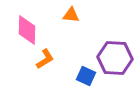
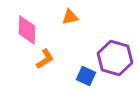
orange triangle: moved 1 px left, 2 px down; rotated 18 degrees counterclockwise
purple hexagon: rotated 12 degrees clockwise
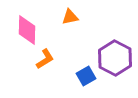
purple hexagon: rotated 12 degrees clockwise
blue square: rotated 36 degrees clockwise
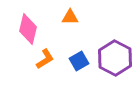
orange triangle: rotated 12 degrees clockwise
pink diamond: moved 1 px right, 1 px up; rotated 12 degrees clockwise
blue square: moved 7 px left, 15 px up
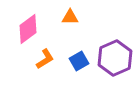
pink diamond: rotated 40 degrees clockwise
purple hexagon: rotated 8 degrees clockwise
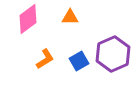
pink diamond: moved 10 px up
purple hexagon: moved 2 px left, 4 px up
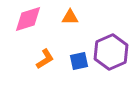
pink diamond: rotated 20 degrees clockwise
purple hexagon: moved 2 px left, 2 px up
blue square: rotated 18 degrees clockwise
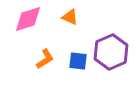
orange triangle: rotated 24 degrees clockwise
blue square: moved 1 px left; rotated 18 degrees clockwise
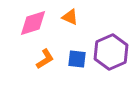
pink diamond: moved 5 px right, 4 px down
blue square: moved 1 px left, 2 px up
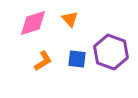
orange triangle: moved 2 px down; rotated 24 degrees clockwise
purple hexagon: rotated 16 degrees counterclockwise
orange L-shape: moved 2 px left, 2 px down
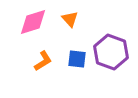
pink diamond: moved 1 px up
